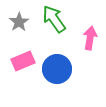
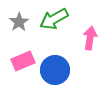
green arrow: rotated 84 degrees counterclockwise
blue circle: moved 2 px left, 1 px down
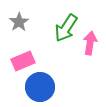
green arrow: moved 12 px right, 9 px down; rotated 28 degrees counterclockwise
pink arrow: moved 5 px down
blue circle: moved 15 px left, 17 px down
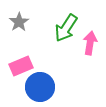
pink rectangle: moved 2 px left, 5 px down
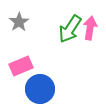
green arrow: moved 4 px right, 1 px down
pink arrow: moved 15 px up
blue circle: moved 2 px down
